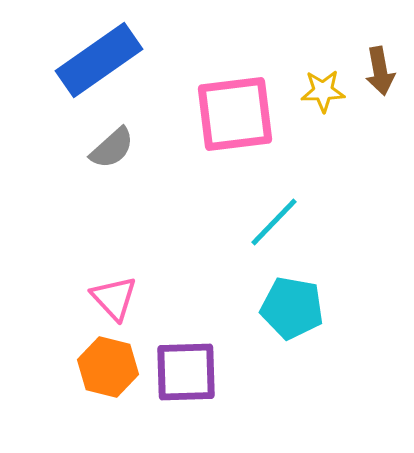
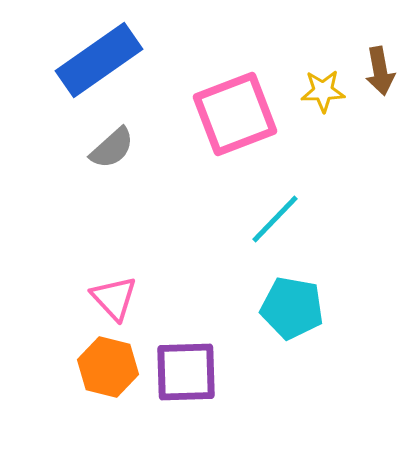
pink square: rotated 14 degrees counterclockwise
cyan line: moved 1 px right, 3 px up
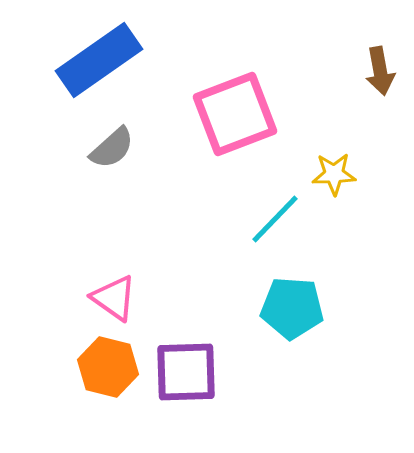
yellow star: moved 11 px right, 83 px down
pink triangle: rotated 12 degrees counterclockwise
cyan pentagon: rotated 6 degrees counterclockwise
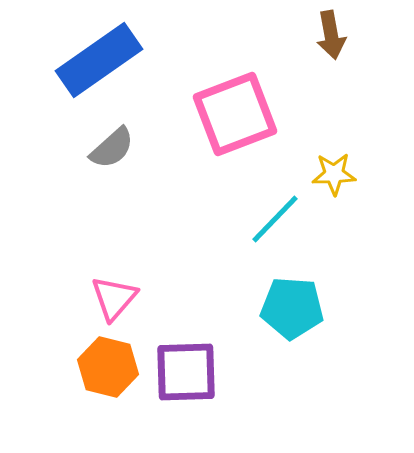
brown arrow: moved 49 px left, 36 px up
pink triangle: rotated 36 degrees clockwise
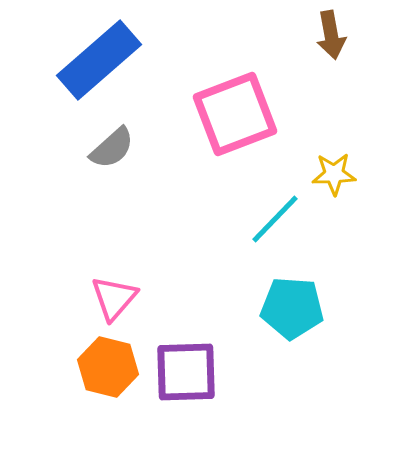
blue rectangle: rotated 6 degrees counterclockwise
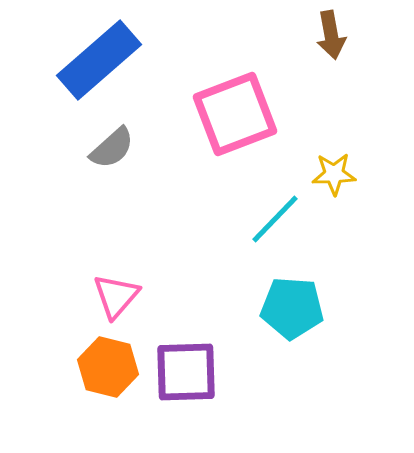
pink triangle: moved 2 px right, 2 px up
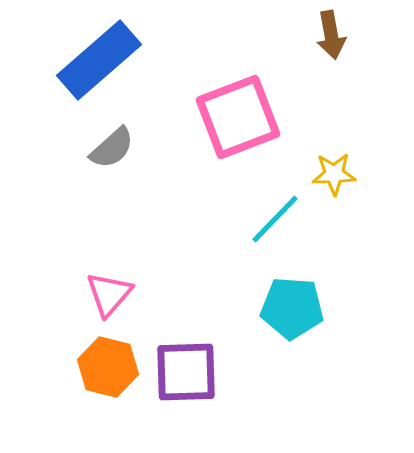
pink square: moved 3 px right, 3 px down
pink triangle: moved 7 px left, 2 px up
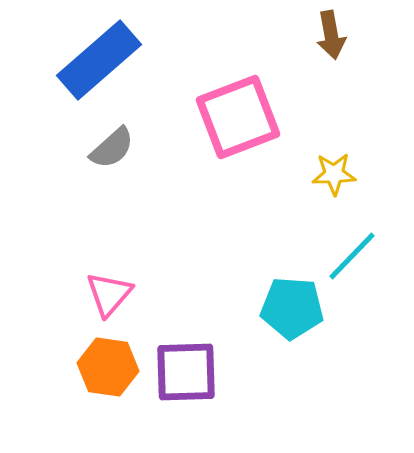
cyan line: moved 77 px right, 37 px down
orange hexagon: rotated 6 degrees counterclockwise
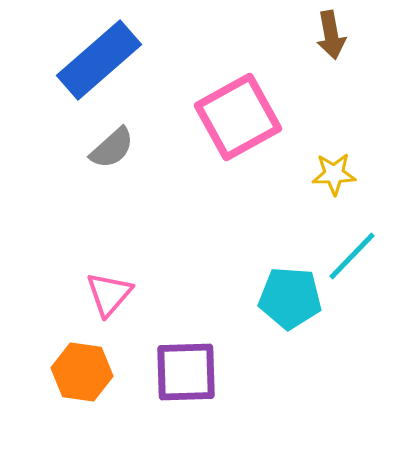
pink square: rotated 8 degrees counterclockwise
cyan pentagon: moved 2 px left, 10 px up
orange hexagon: moved 26 px left, 5 px down
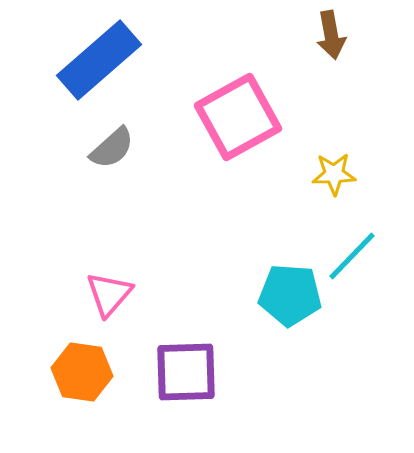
cyan pentagon: moved 3 px up
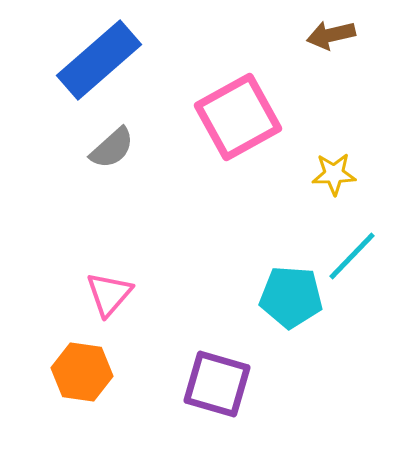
brown arrow: rotated 87 degrees clockwise
cyan pentagon: moved 1 px right, 2 px down
purple square: moved 31 px right, 12 px down; rotated 18 degrees clockwise
